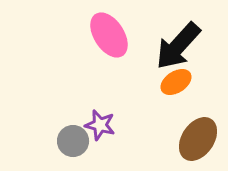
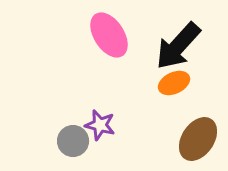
orange ellipse: moved 2 px left, 1 px down; rotated 8 degrees clockwise
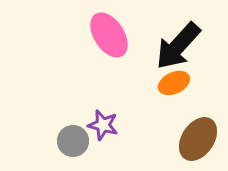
purple star: moved 3 px right
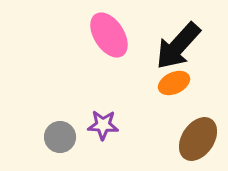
purple star: rotated 12 degrees counterclockwise
gray circle: moved 13 px left, 4 px up
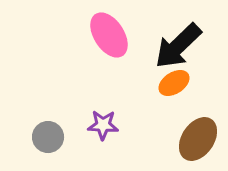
black arrow: rotated 4 degrees clockwise
orange ellipse: rotated 8 degrees counterclockwise
gray circle: moved 12 px left
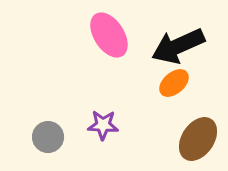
black arrow: rotated 20 degrees clockwise
orange ellipse: rotated 8 degrees counterclockwise
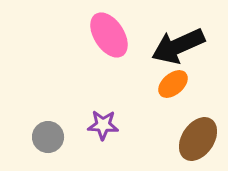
orange ellipse: moved 1 px left, 1 px down
